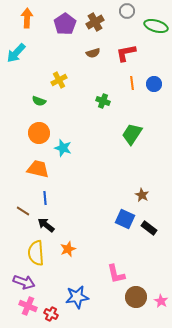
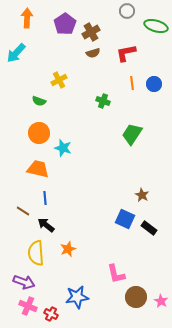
brown cross: moved 4 px left, 10 px down
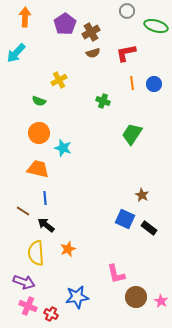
orange arrow: moved 2 px left, 1 px up
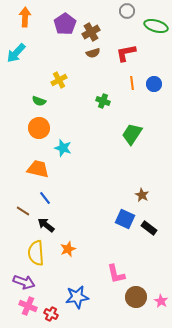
orange circle: moved 5 px up
blue line: rotated 32 degrees counterclockwise
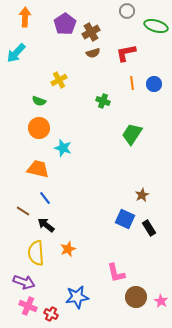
brown star: rotated 16 degrees clockwise
black rectangle: rotated 21 degrees clockwise
pink L-shape: moved 1 px up
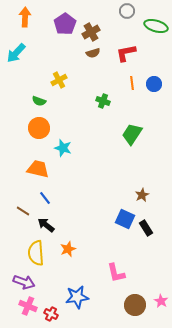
black rectangle: moved 3 px left
brown circle: moved 1 px left, 8 px down
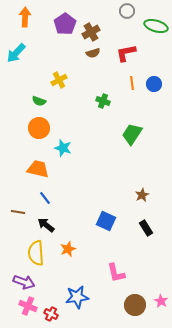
brown line: moved 5 px left, 1 px down; rotated 24 degrees counterclockwise
blue square: moved 19 px left, 2 px down
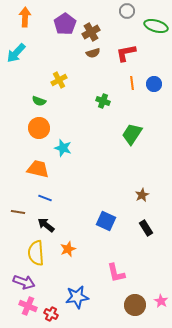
blue line: rotated 32 degrees counterclockwise
